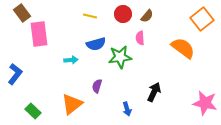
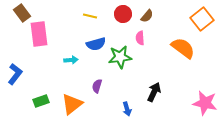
green rectangle: moved 8 px right, 10 px up; rotated 63 degrees counterclockwise
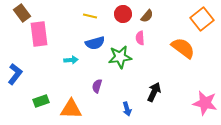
blue semicircle: moved 1 px left, 1 px up
orange triangle: moved 1 px left, 5 px down; rotated 40 degrees clockwise
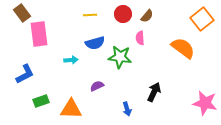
yellow line: moved 1 px up; rotated 16 degrees counterclockwise
green star: rotated 15 degrees clockwise
blue L-shape: moved 10 px right; rotated 25 degrees clockwise
purple semicircle: rotated 48 degrees clockwise
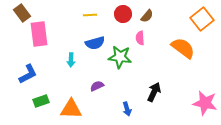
cyan arrow: rotated 96 degrees clockwise
blue L-shape: moved 3 px right
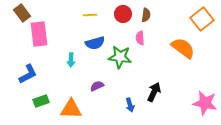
brown semicircle: moved 1 px left, 1 px up; rotated 32 degrees counterclockwise
blue arrow: moved 3 px right, 4 px up
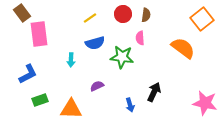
yellow line: moved 3 px down; rotated 32 degrees counterclockwise
green star: moved 2 px right
green rectangle: moved 1 px left, 1 px up
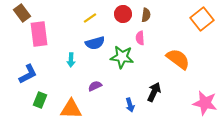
orange semicircle: moved 5 px left, 11 px down
purple semicircle: moved 2 px left
green rectangle: rotated 49 degrees counterclockwise
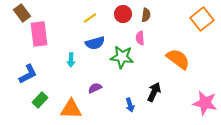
purple semicircle: moved 2 px down
green rectangle: rotated 21 degrees clockwise
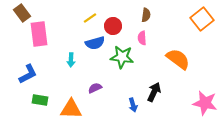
red circle: moved 10 px left, 12 px down
pink semicircle: moved 2 px right
green rectangle: rotated 56 degrees clockwise
blue arrow: moved 3 px right
